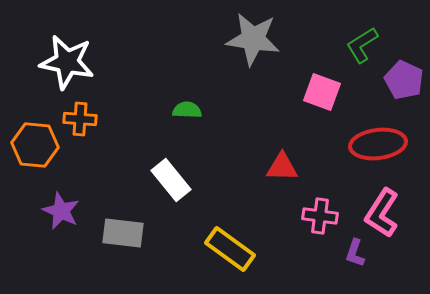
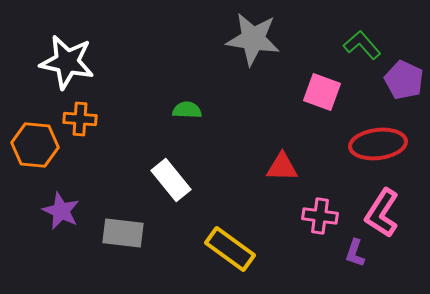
green L-shape: rotated 81 degrees clockwise
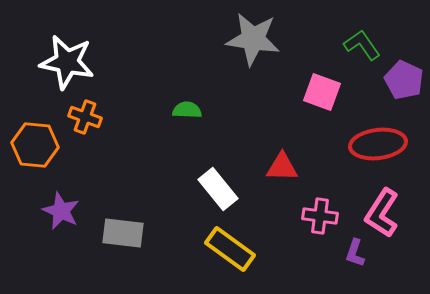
green L-shape: rotated 6 degrees clockwise
orange cross: moved 5 px right, 2 px up; rotated 16 degrees clockwise
white rectangle: moved 47 px right, 9 px down
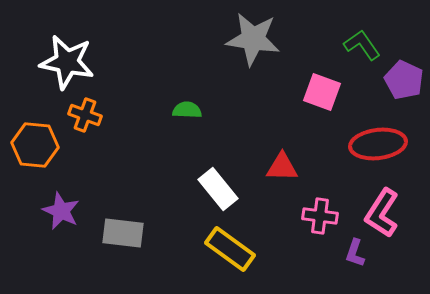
orange cross: moved 2 px up
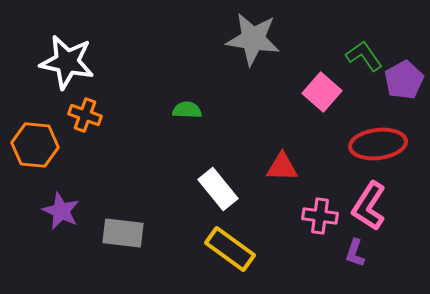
green L-shape: moved 2 px right, 11 px down
purple pentagon: rotated 18 degrees clockwise
pink square: rotated 21 degrees clockwise
pink L-shape: moved 13 px left, 7 px up
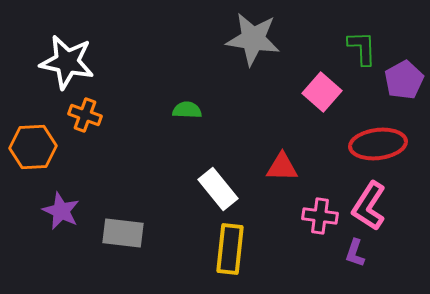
green L-shape: moved 2 px left, 8 px up; rotated 33 degrees clockwise
orange hexagon: moved 2 px left, 2 px down; rotated 9 degrees counterclockwise
yellow rectangle: rotated 60 degrees clockwise
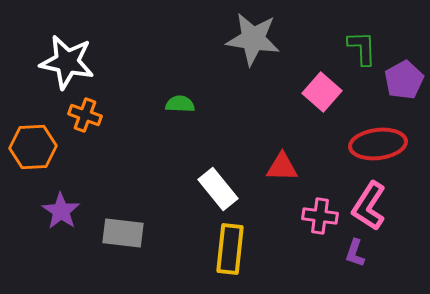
green semicircle: moved 7 px left, 6 px up
purple star: rotated 9 degrees clockwise
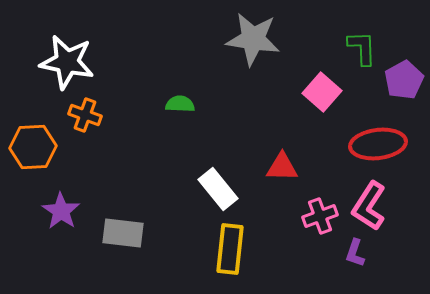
pink cross: rotated 28 degrees counterclockwise
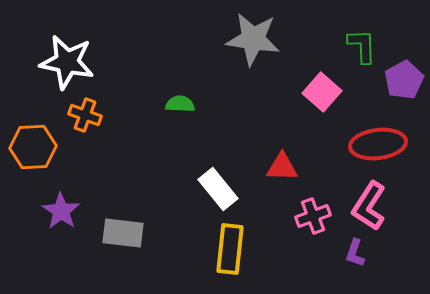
green L-shape: moved 2 px up
pink cross: moved 7 px left
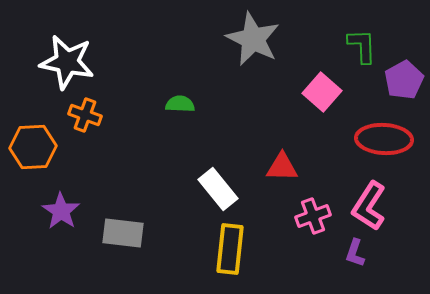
gray star: rotated 18 degrees clockwise
red ellipse: moved 6 px right, 5 px up; rotated 10 degrees clockwise
